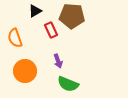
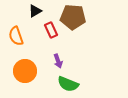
brown pentagon: moved 1 px right, 1 px down
orange semicircle: moved 1 px right, 2 px up
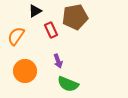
brown pentagon: moved 2 px right; rotated 15 degrees counterclockwise
orange semicircle: rotated 54 degrees clockwise
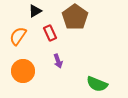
brown pentagon: rotated 25 degrees counterclockwise
red rectangle: moved 1 px left, 3 px down
orange semicircle: moved 2 px right
orange circle: moved 2 px left
green semicircle: moved 29 px right
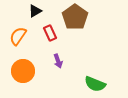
green semicircle: moved 2 px left
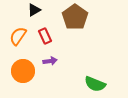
black triangle: moved 1 px left, 1 px up
red rectangle: moved 5 px left, 3 px down
purple arrow: moved 8 px left; rotated 80 degrees counterclockwise
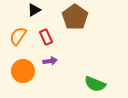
red rectangle: moved 1 px right, 1 px down
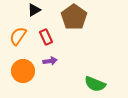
brown pentagon: moved 1 px left
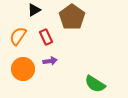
brown pentagon: moved 2 px left
orange circle: moved 2 px up
green semicircle: rotated 10 degrees clockwise
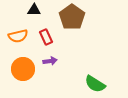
black triangle: rotated 32 degrees clockwise
orange semicircle: rotated 138 degrees counterclockwise
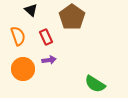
black triangle: moved 3 px left; rotated 40 degrees clockwise
orange semicircle: rotated 96 degrees counterclockwise
purple arrow: moved 1 px left, 1 px up
